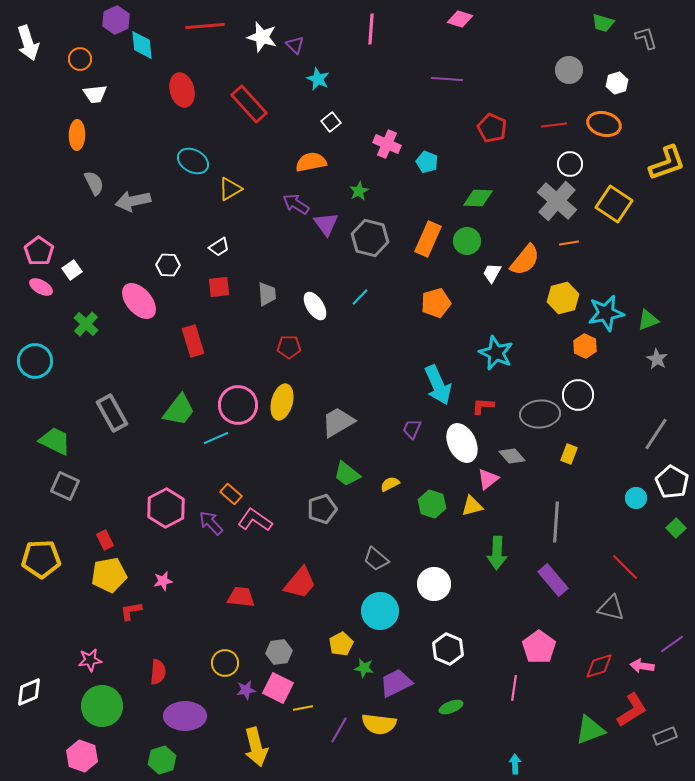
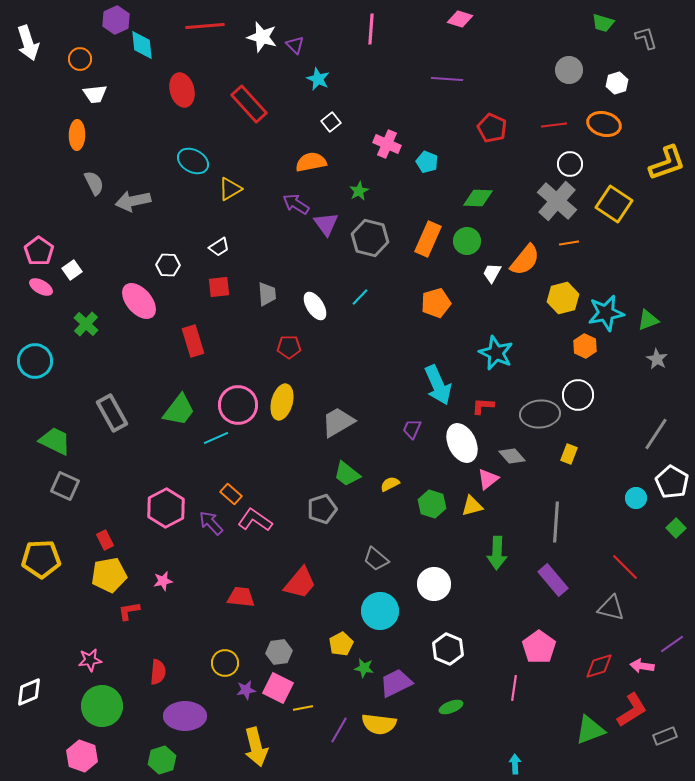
red L-shape at (131, 611): moved 2 px left
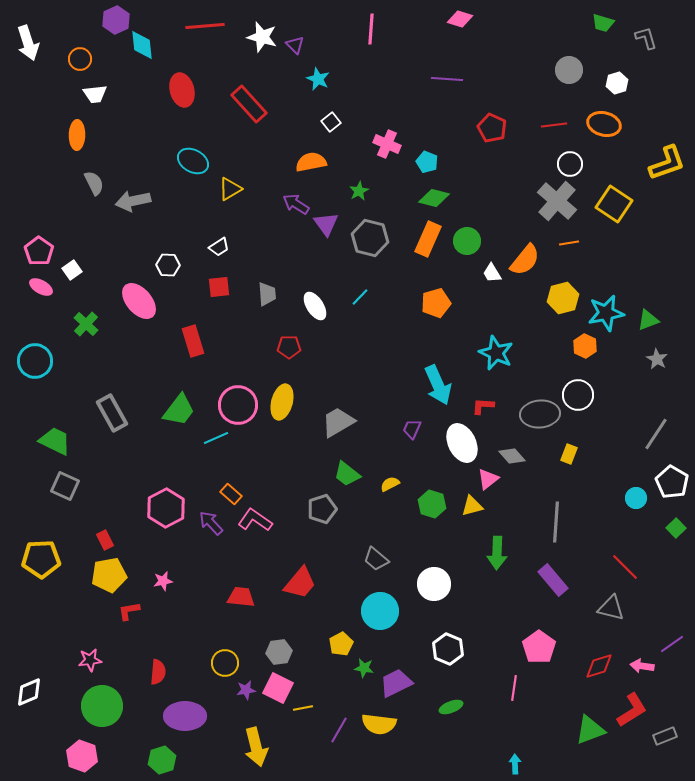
green diamond at (478, 198): moved 44 px left; rotated 12 degrees clockwise
white trapezoid at (492, 273): rotated 60 degrees counterclockwise
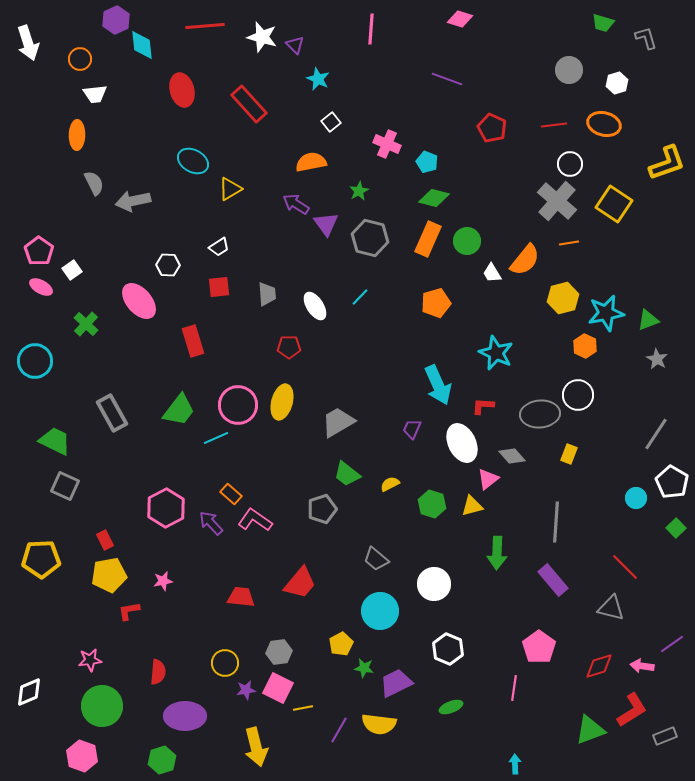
purple line at (447, 79): rotated 16 degrees clockwise
